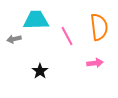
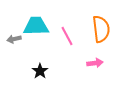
cyan trapezoid: moved 6 px down
orange semicircle: moved 2 px right, 2 px down
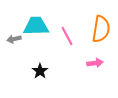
orange semicircle: rotated 16 degrees clockwise
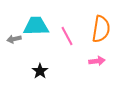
pink arrow: moved 2 px right, 2 px up
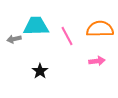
orange semicircle: moved 1 px left; rotated 100 degrees counterclockwise
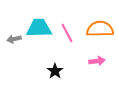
cyan trapezoid: moved 3 px right, 2 px down
pink line: moved 3 px up
black star: moved 15 px right
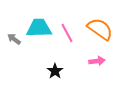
orange semicircle: rotated 36 degrees clockwise
gray arrow: rotated 48 degrees clockwise
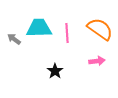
pink line: rotated 24 degrees clockwise
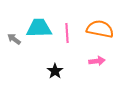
orange semicircle: rotated 24 degrees counterclockwise
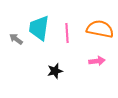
cyan trapezoid: rotated 80 degrees counterclockwise
gray arrow: moved 2 px right
black star: rotated 21 degrees clockwise
